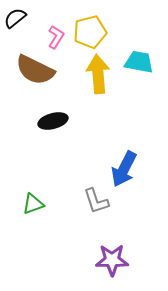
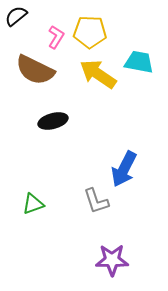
black semicircle: moved 1 px right, 2 px up
yellow pentagon: rotated 16 degrees clockwise
yellow arrow: rotated 51 degrees counterclockwise
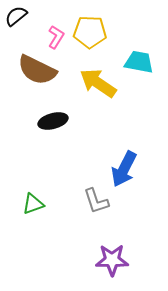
brown semicircle: moved 2 px right
yellow arrow: moved 9 px down
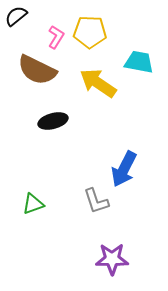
purple star: moved 1 px up
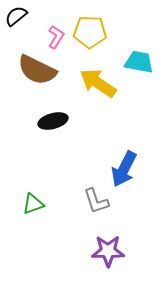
purple star: moved 4 px left, 8 px up
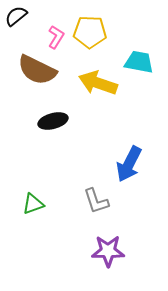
yellow arrow: rotated 15 degrees counterclockwise
blue arrow: moved 5 px right, 5 px up
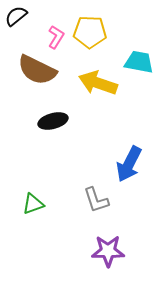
gray L-shape: moved 1 px up
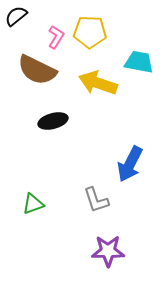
blue arrow: moved 1 px right
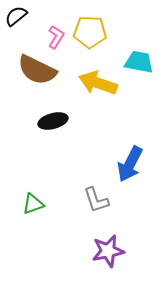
purple star: rotated 12 degrees counterclockwise
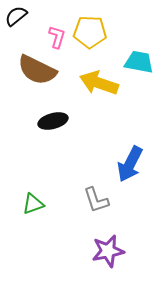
pink L-shape: moved 1 px right; rotated 15 degrees counterclockwise
yellow arrow: moved 1 px right
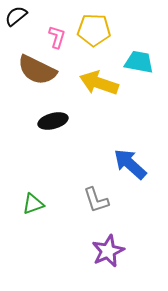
yellow pentagon: moved 4 px right, 2 px up
blue arrow: rotated 105 degrees clockwise
purple star: rotated 12 degrees counterclockwise
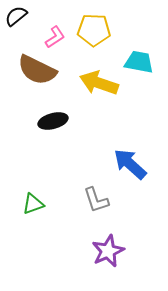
pink L-shape: moved 2 px left; rotated 40 degrees clockwise
